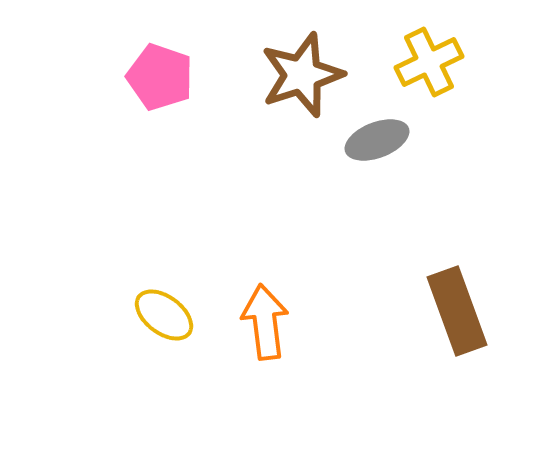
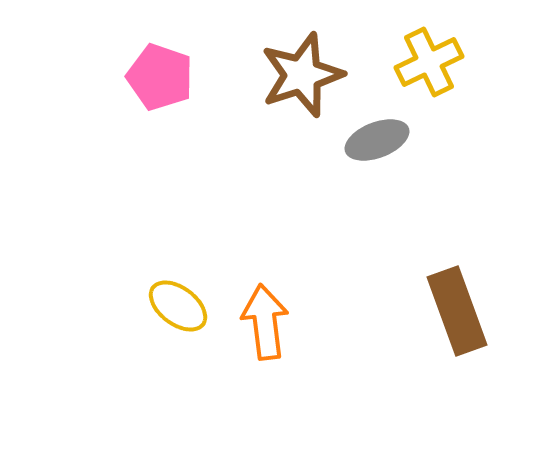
yellow ellipse: moved 14 px right, 9 px up
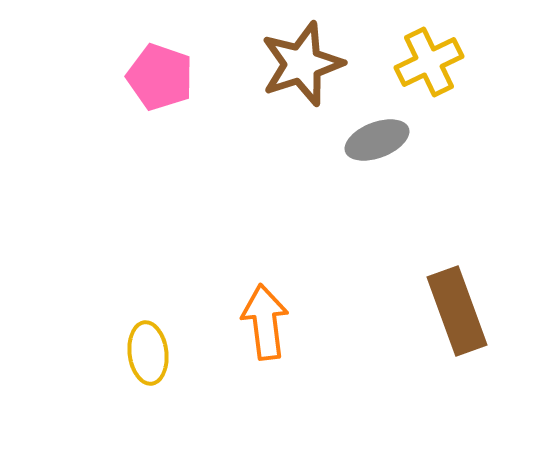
brown star: moved 11 px up
yellow ellipse: moved 30 px left, 47 px down; rotated 46 degrees clockwise
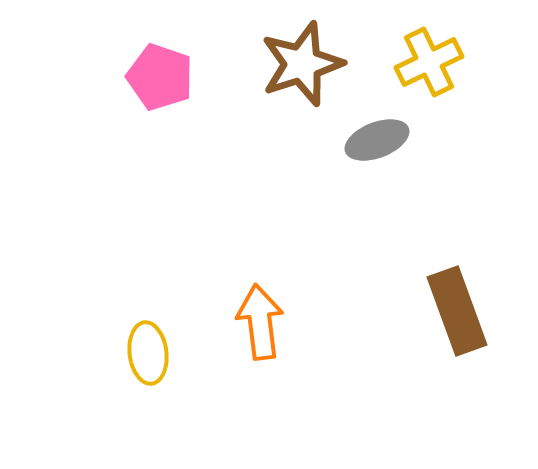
orange arrow: moved 5 px left
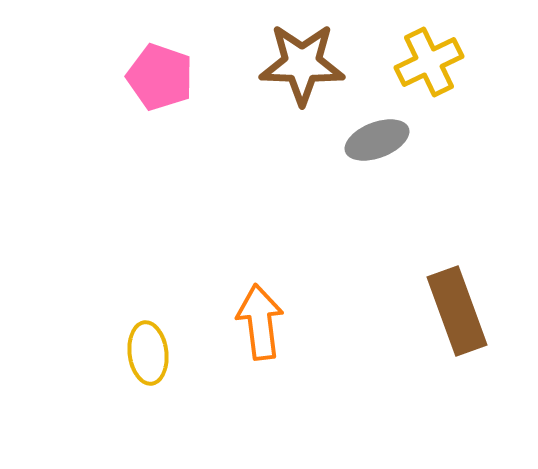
brown star: rotated 20 degrees clockwise
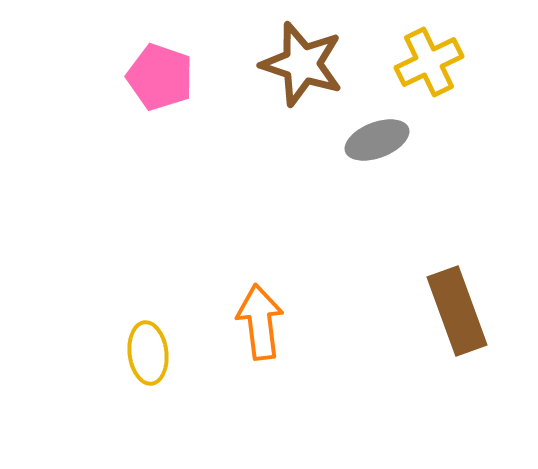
brown star: rotated 16 degrees clockwise
